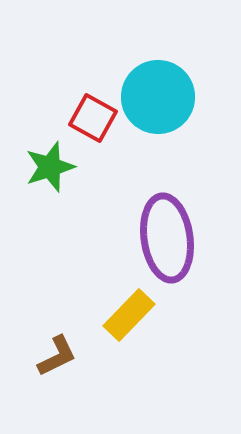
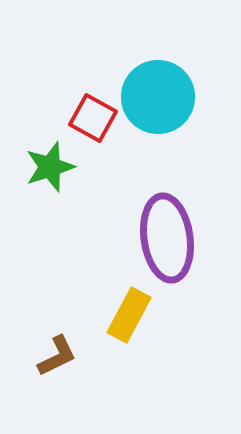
yellow rectangle: rotated 16 degrees counterclockwise
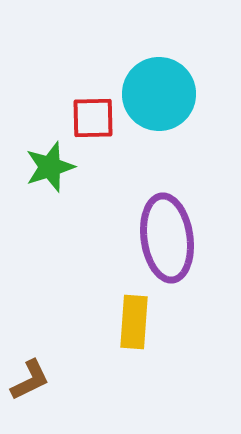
cyan circle: moved 1 px right, 3 px up
red square: rotated 30 degrees counterclockwise
yellow rectangle: moved 5 px right, 7 px down; rotated 24 degrees counterclockwise
brown L-shape: moved 27 px left, 24 px down
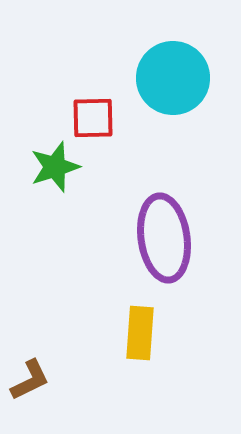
cyan circle: moved 14 px right, 16 px up
green star: moved 5 px right
purple ellipse: moved 3 px left
yellow rectangle: moved 6 px right, 11 px down
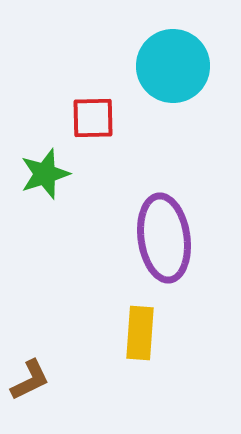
cyan circle: moved 12 px up
green star: moved 10 px left, 7 px down
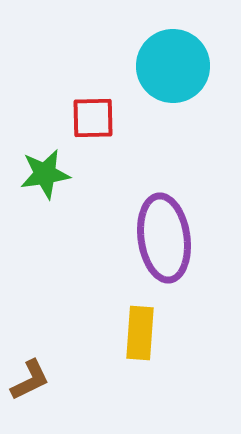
green star: rotated 9 degrees clockwise
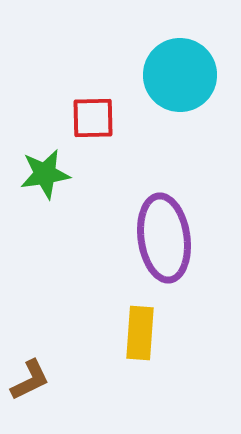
cyan circle: moved 7 px right, 9 px down
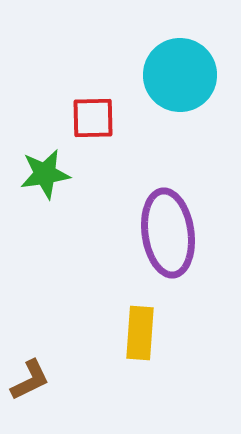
purple ellipse: moved 4 px right, 5 px up
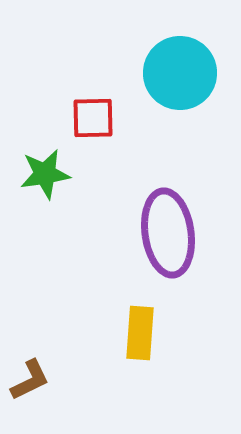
cyan circle: moved 2 px up
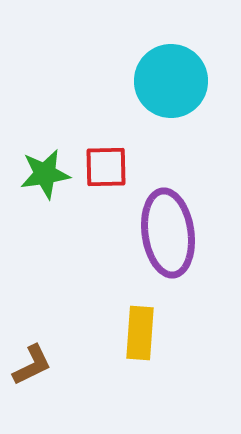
cyan circle: moved 9 px left, 8 px down
red square: moved 13 px right, 49 px down
brown L-shape: moved 2 px right, 15 px up
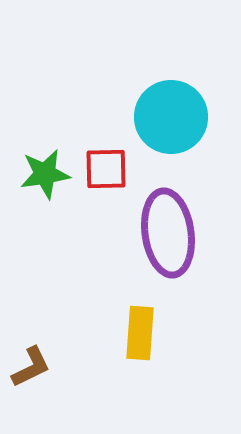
cyan circle: moved 36 px down
red square: moved 2 px down
brown L-shape: moved 1 px left, 2 px down
